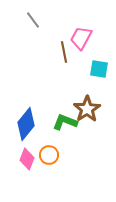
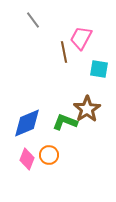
blue diamond: moved 1 px right, 1 px up; rotated 28 degrees clockwise
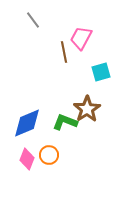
cyan square: moved 2 px right, 3 px down; rotated 24 degrees counterclockwise
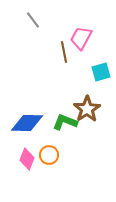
blue diamond: rotated 24 degrees clockwise
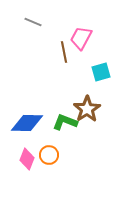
gray line: moved 2 px down; rotated 30 degrees counterclockwise
